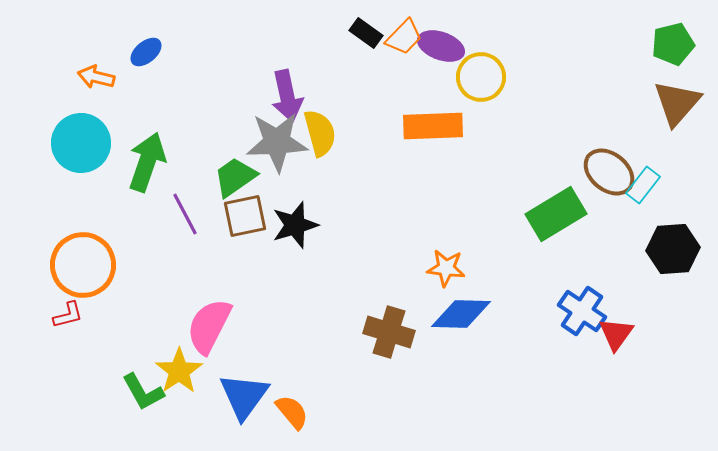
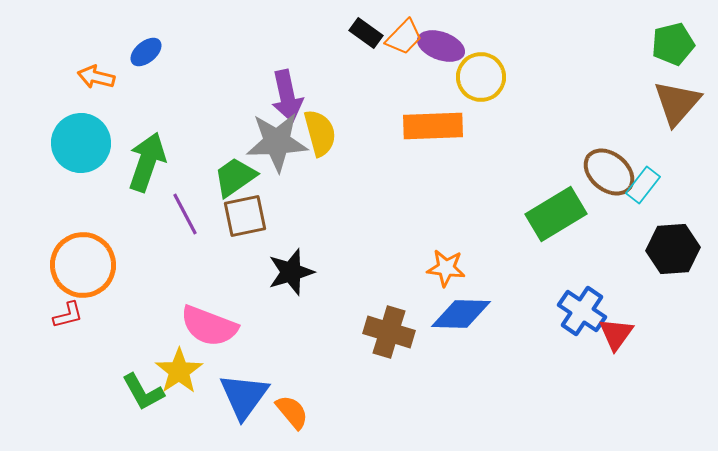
black star: moved 4 px left, 47 px down
pink semicircle: rotated 96 degrees counterclockwise
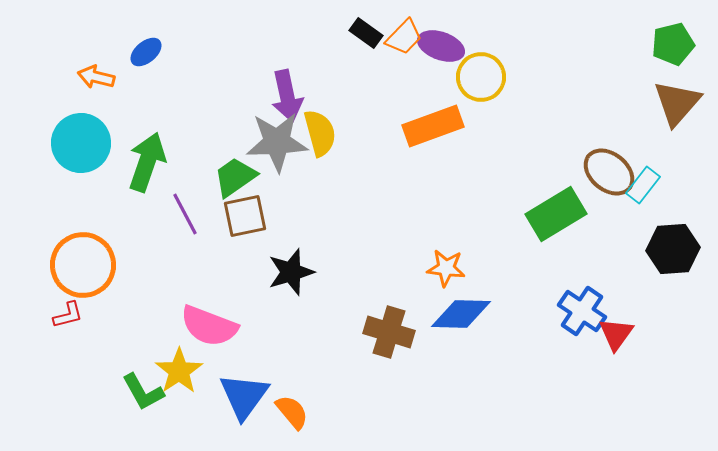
orange rectangle: rotated 18 degrees counterclockwise
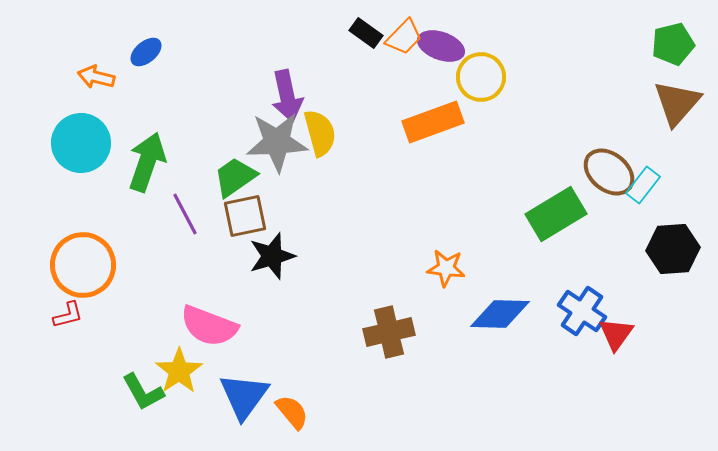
orange rectangle: moved 4 px up
black star: moved 19 px left, 16 px up
blue diamond: moved 39 px right
brown cross: rotated 30 degrees counterclockwise
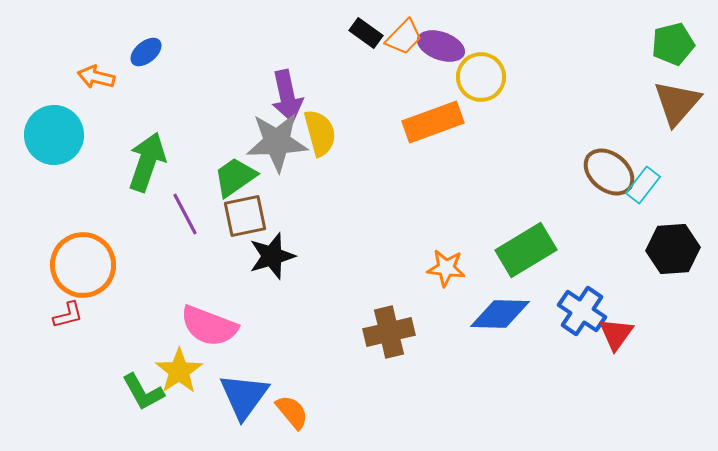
cyan circle: moved 27 px left, 8 px up
green rectangle: moved 30 px left, 36 px down
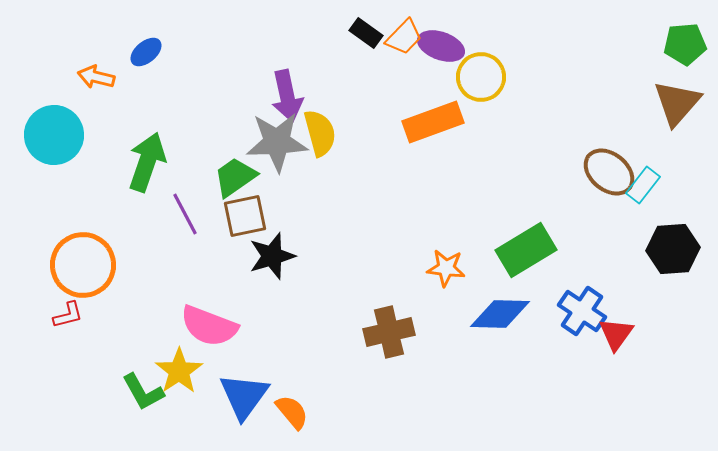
green pentagon: moved 12 px right; rotated 9 degrees clockwise
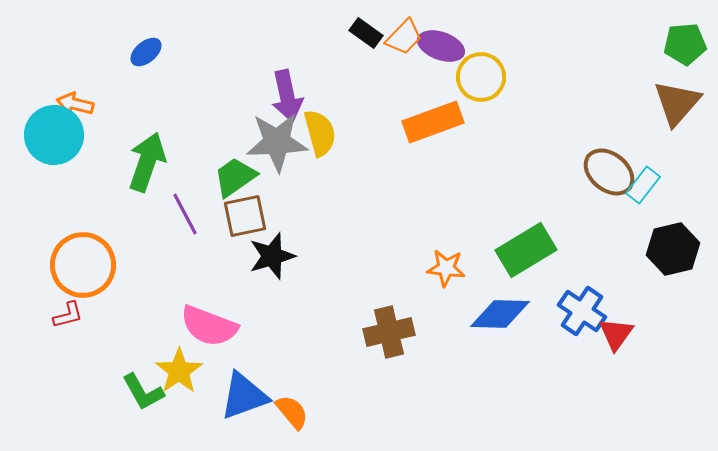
orange arrow: moved 21 px left, 27 px down
black hexagon: rotated 9 degrees counterclockwise
blue triangle: rotated 34 degrees clockwise
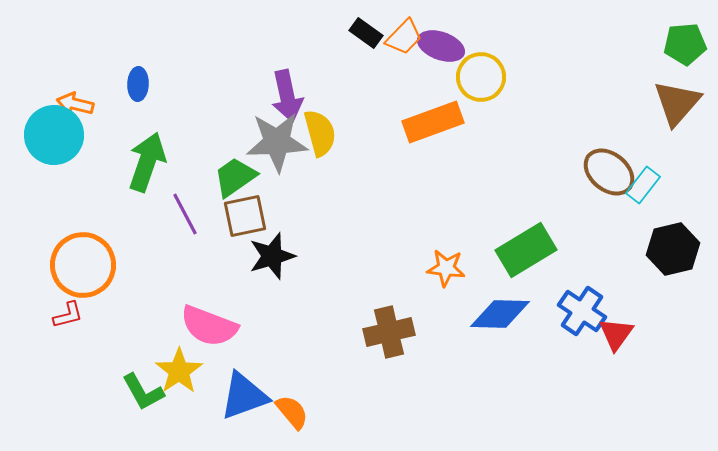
blue ellipse: moved 8 px left, 32 px down; rotated 48 degrees counterclockwise
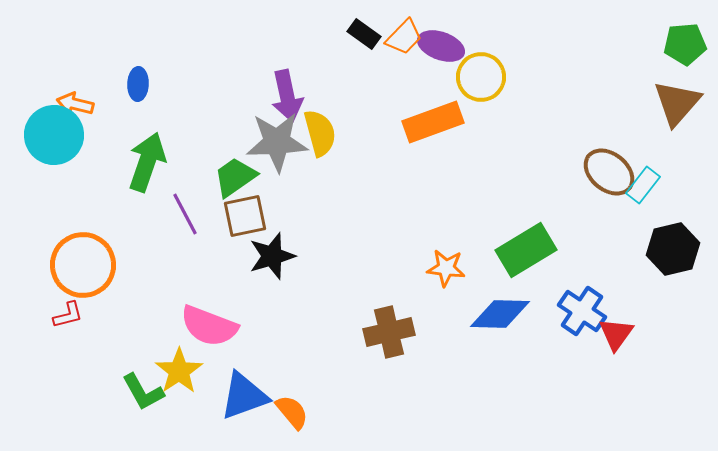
black rectangle: moved 2 px left, 1 px down
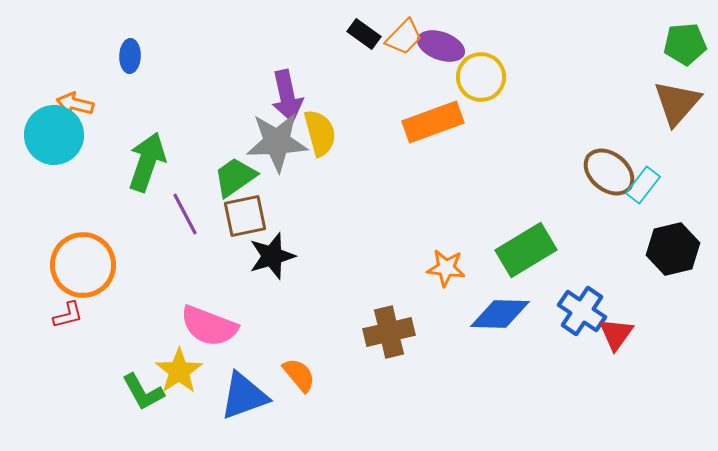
blue ellipse: moved 8 px left, 28 px up
orange semicircle: moved 7 px right, 37 px up
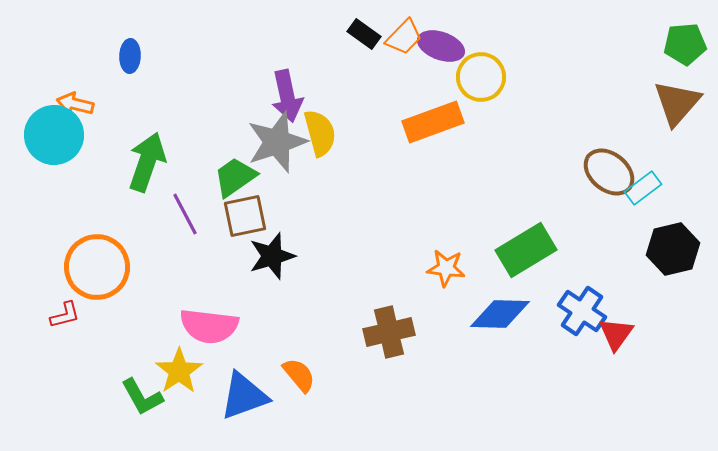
gray star: rotated 16 degrees counterclockwise
cyan rectangle: moved 3 px down; rotated 15 degrees clockwise
orange circle: moved 14 px right, 2 px down
red L-shape: moved 3 px left
pink semicircle: rotated 14 degrees counterclockwise
green L-shape: moved 1 px left, 5 px down
